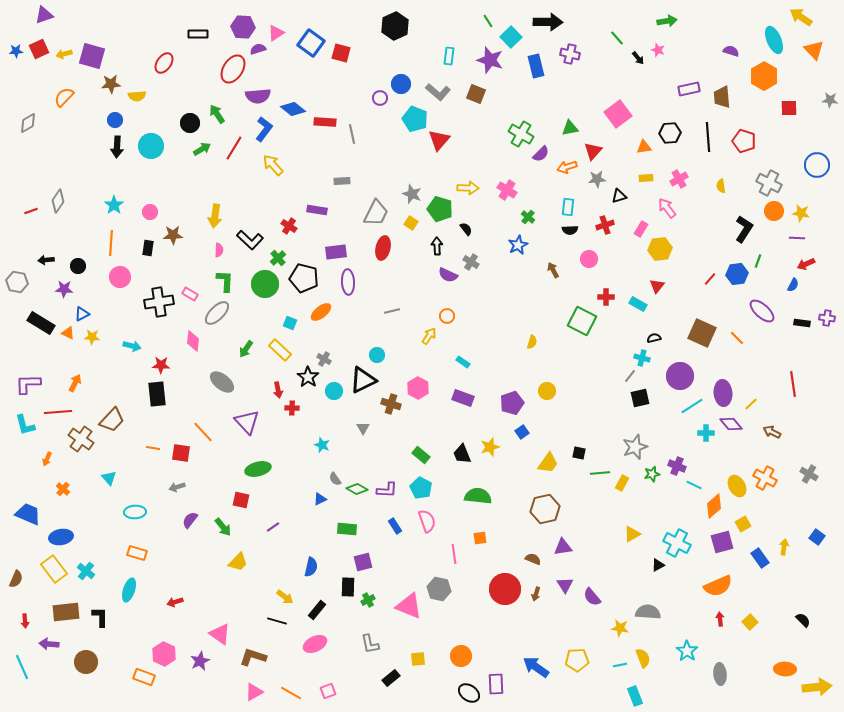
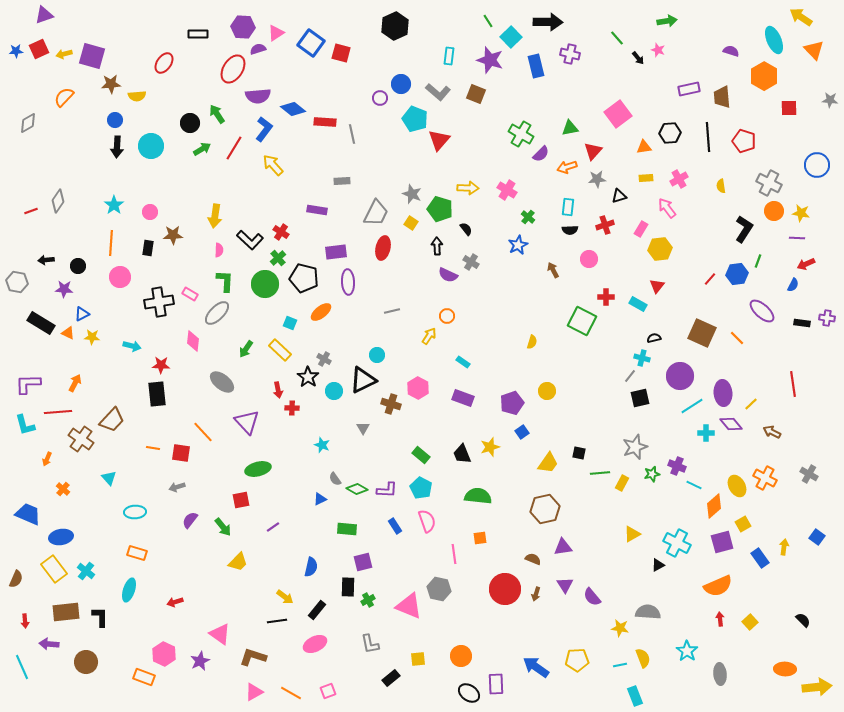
red cross at (289, 226): moved 8 px left, 6 px down
red square at (241, 500): rotated 24 degrees counterclockwise
black line at (277, 621): rotated 24 degrees counterclockwise
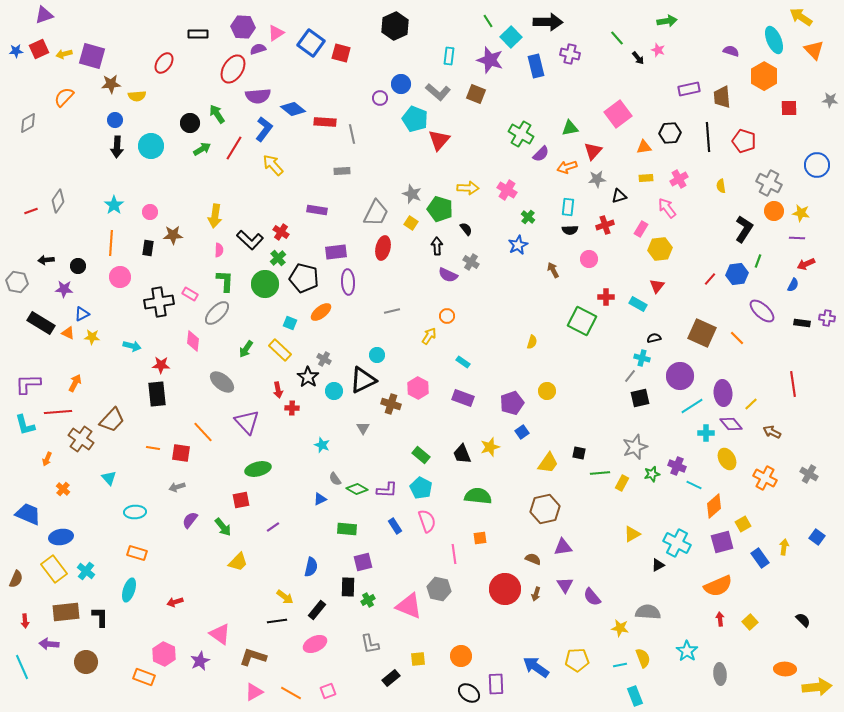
gray rectangle at (342, 181): moved 10 px up
yellow ellipse at (737, 486): moved 10 px left, 27 px up
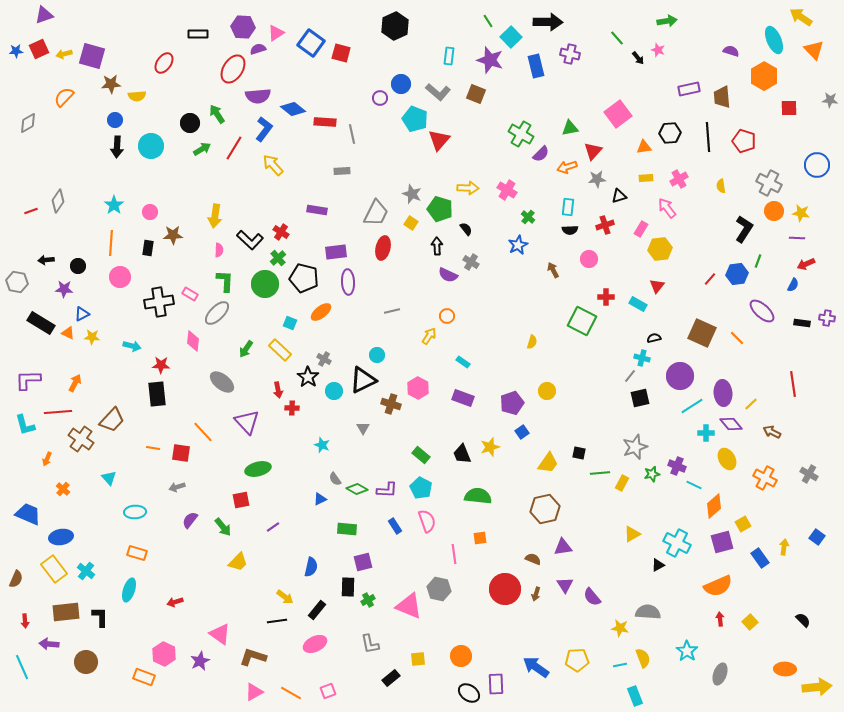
purple L-shape at (28, 384): moved 4 px up
gray ellipse at (720, 674): rotated 25 degrees clockwise
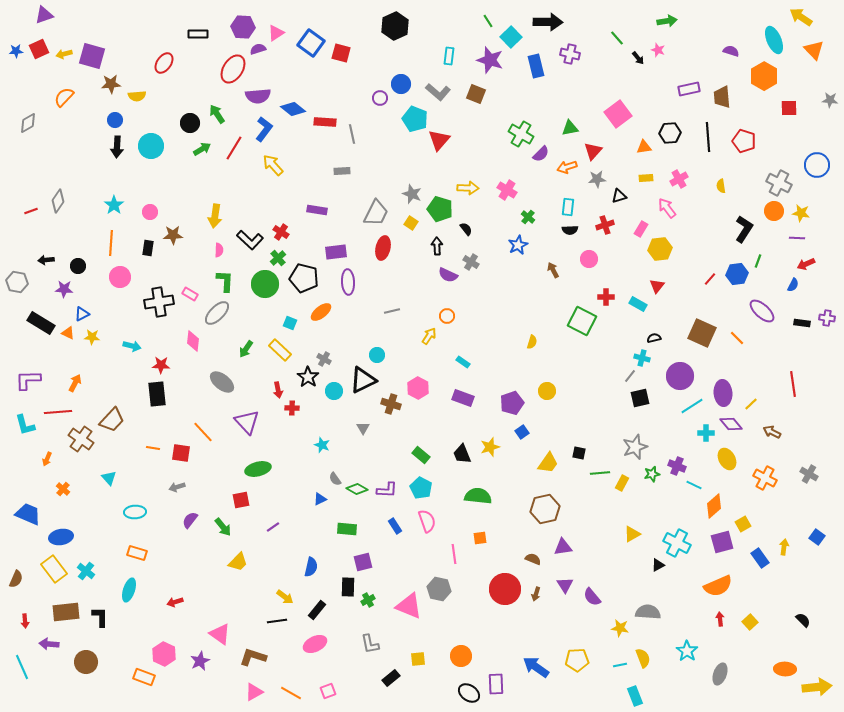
gray cross at (769, 183): moved 10 px right
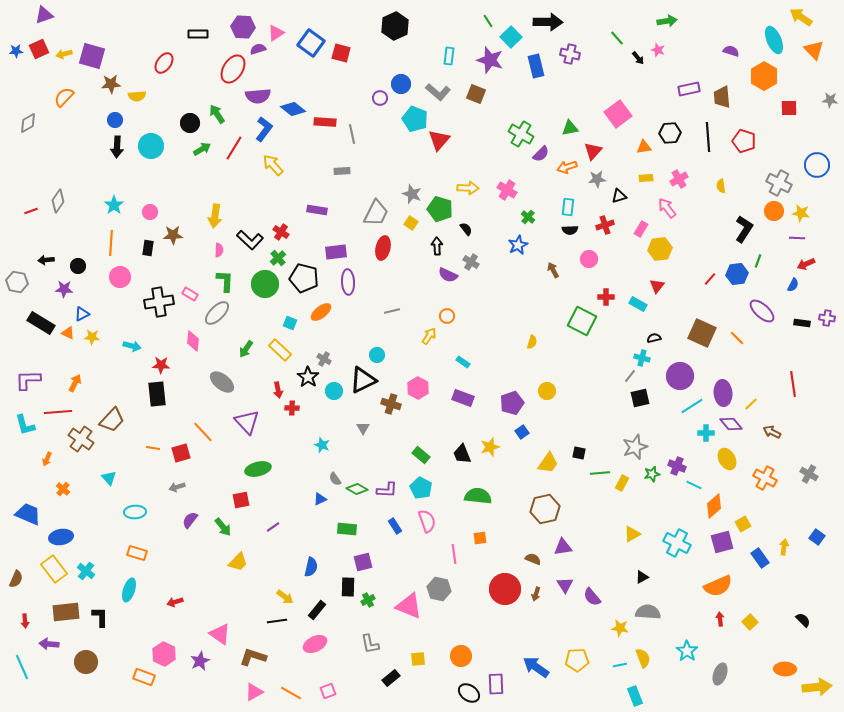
red square at (181, 453): rotated 24 degrees counterclockwise
black triangle at (658, 565): moved 16 px left, 12 px down
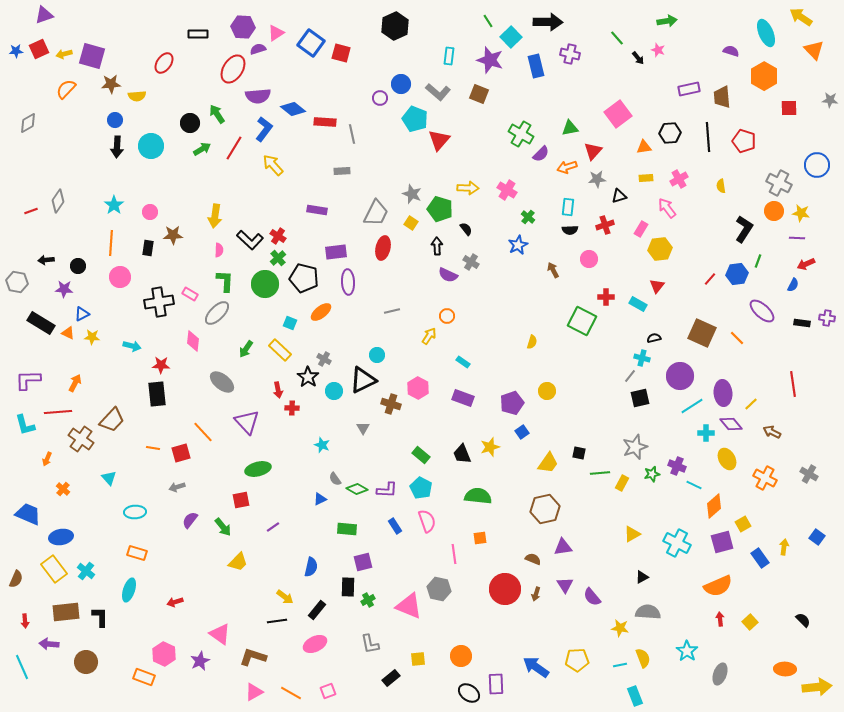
cyan ellipse at (774, 40): moved 8 px left, 7 px up
brown square at (476, 94): moved 3 px right
orange semicircle at (64, 97): moved 2 px right, 8 px up
red cross at (281, 232): moved 3 px left, 4 px down
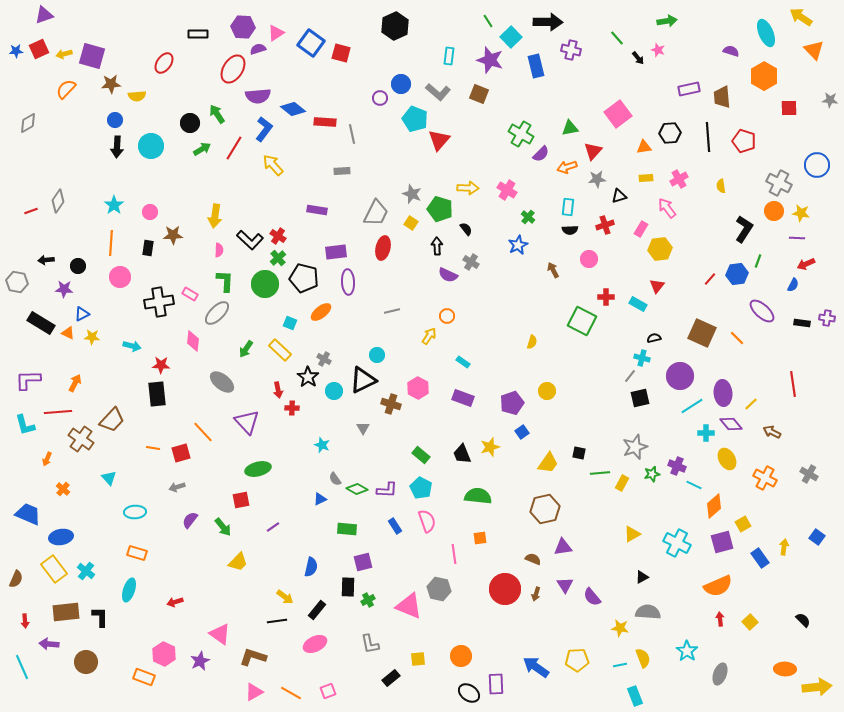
purple cross at (570, 54): moved 1 px right, 4 px up
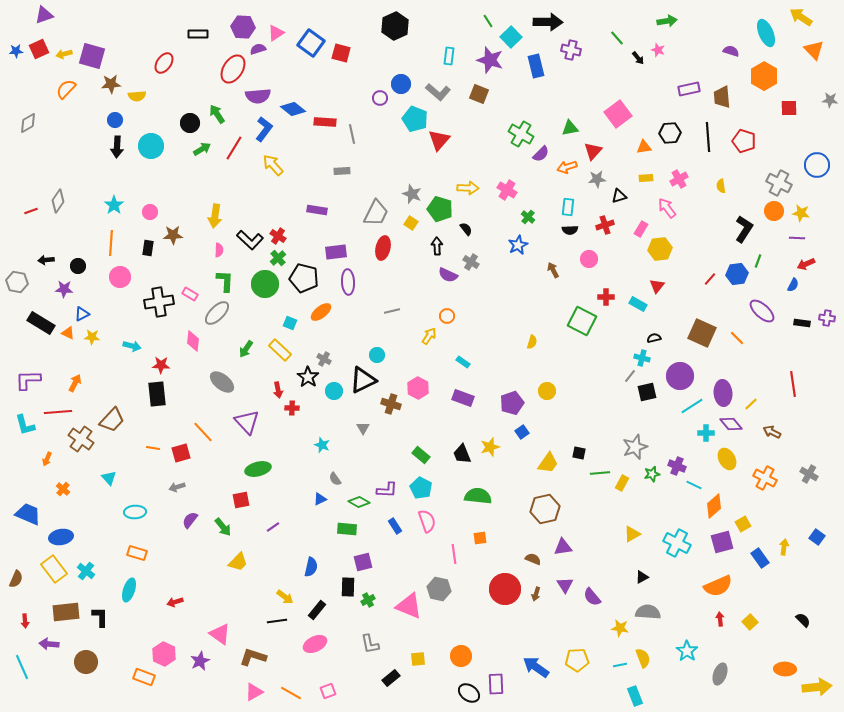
black square at (640, 398): moved 7 px right, 6 px up
green diamond at (357, 489): moved 2 px right, 13 px down
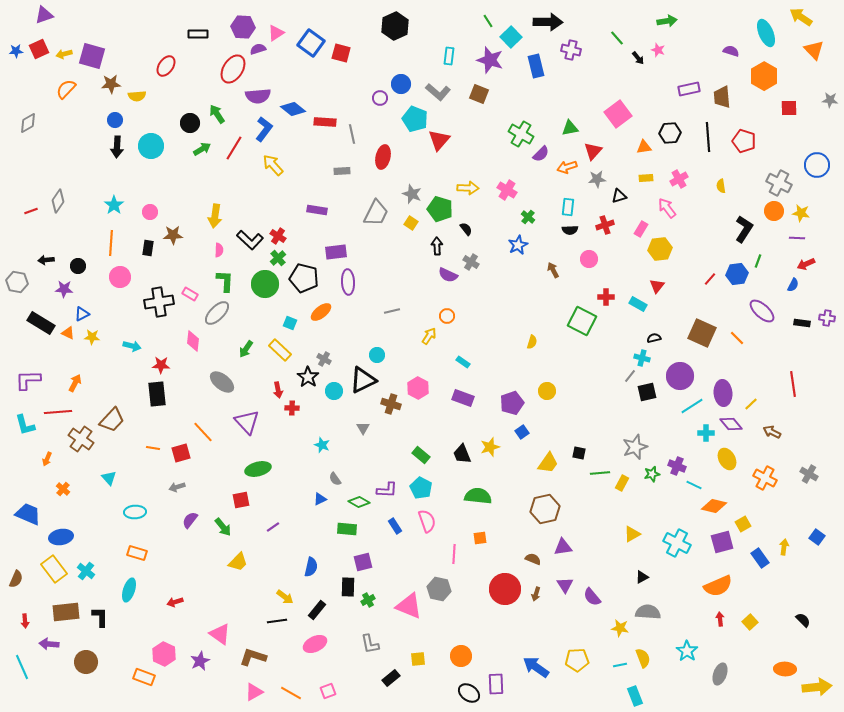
red ellipse at (164, 63): moved 2 px right, 3 px down
red ellipse at (383, 248): moved 91 px up
orange diamond at (714, 506): rotated 55 degrees clockwise
pink line at (454, 554): rotated 12 degrees clockwise
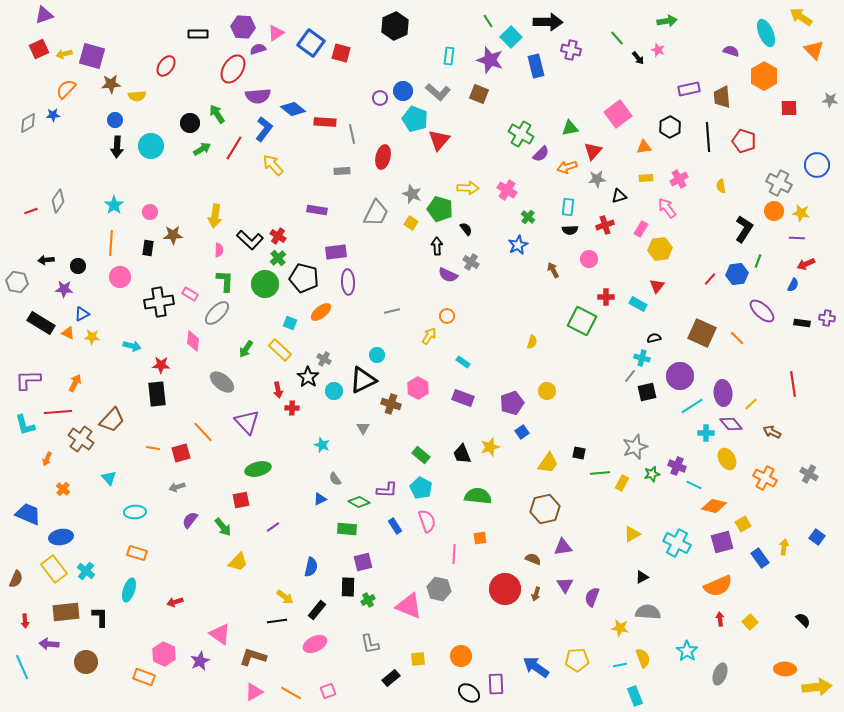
blue star at (16, 51): moved 37 px right, 64 px down
blue circle at (401, 84): moved 2 px right, 7 px down
black hexagon at (670, 133): moved 6 px up; rotated 25 degrees counterclockwise
purple semicircle at (592, 597): rotated 60 degrees clockwise
